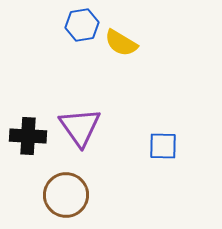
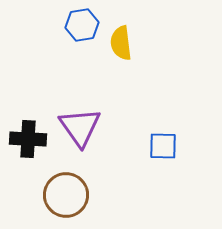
yellow semicircle: rotated 52 degrees clockwise
black cross: moved 3 px down
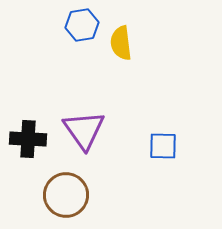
purple triangle: moved 4 px right, 3 px down
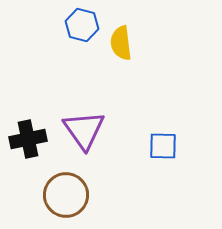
blue hexagon: rotated 24 degrees clockwise
black cross: rotated 15 degrees counterclockwise
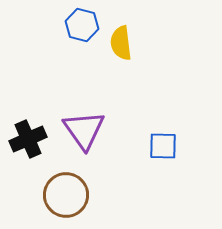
black cross: rotated 12 degrees counterclockwise
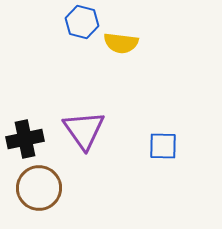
blue hexagon: moved 3 px up
yellow semicircle: rotated 76 degrees counterclockwise
black cross: moved 3 px left; rotated 12 degrees clockwise
brown circle: moved 27 px left, 7 px up
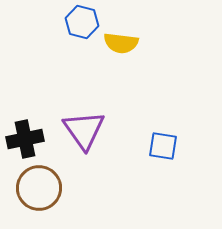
blue square: rotated 8 degrees clockwise
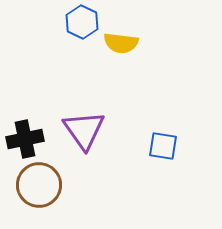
blue hexagon: rotated 12 degrees clockwise
brown circle: moved 3 px up
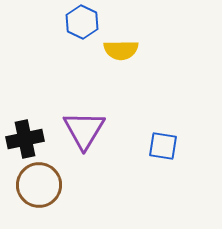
yellow semicircle: moved 7 px down; rotated 8 degrees counterclockwise
purple triangle: rotated 6 degrees clockwise
